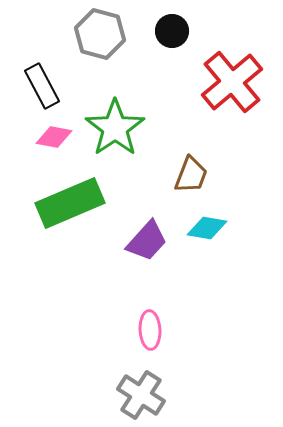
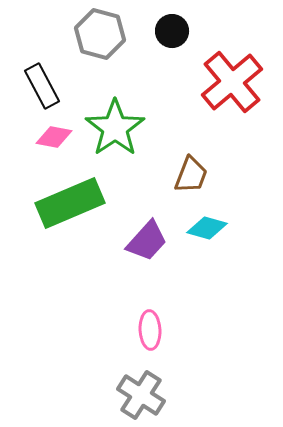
cyan diamond: rotated 6 degrees clockwise
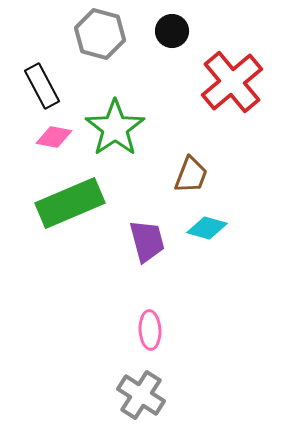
purple trapezoid: rotated 57 degrees counterclockwise
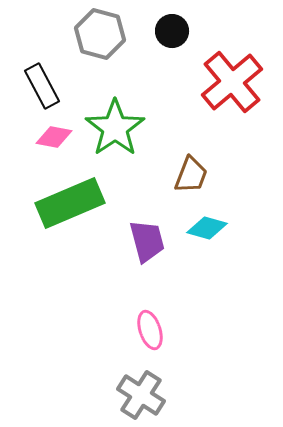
pink ellipse: rotated 15 degrees counterclockwise
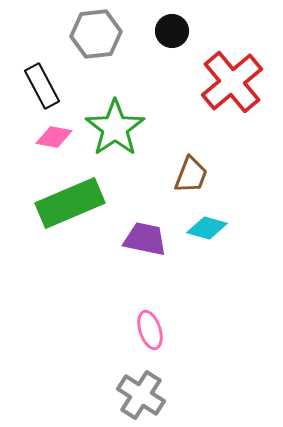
gray hexagon: moved 4 px left; rotated 21 degrees counterclockwise
purple trapezoid: moved 2 px left, 2 px up; rotated 63 degrees counterclockwise
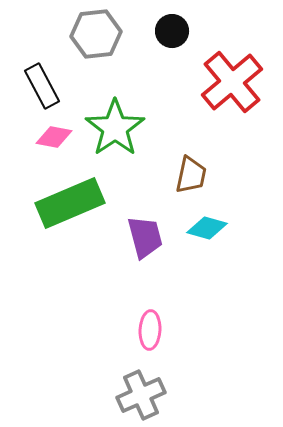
brown trapezoid: rotated 9 degrees counterclockwise
purple trapezoid: moved 2 px up; rotated 63 degrees clockwise
pink ellipse: rotated 21 degrees clockwise
gray cross: rotated 33 degrees clockwise
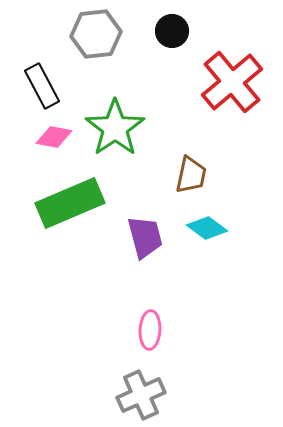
cyan diamond: rotated 21 degrees clockwise
